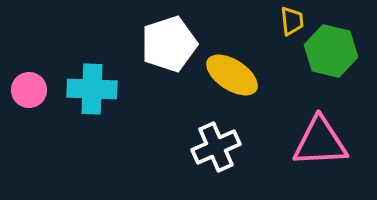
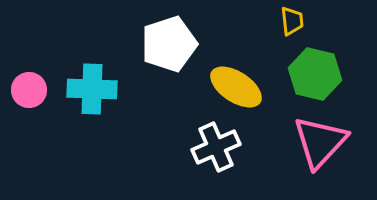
green hexagon: moved 16 px left, 23 px down
yellow ellipse: moved 4 px right, 12 px down
pink triangle: rotated 44 degrees counterclockwise
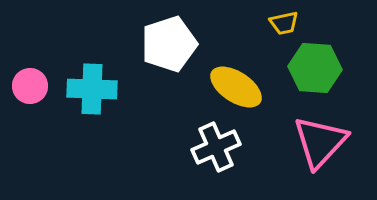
yellow trapezoid: moved 8 px left, 2 px down; rotated 84 degrees clockwise
green hexagon: moved 6 px up; rotated 9 degrees counterclockwise
pink circle: moved 1 px right, 4 px up
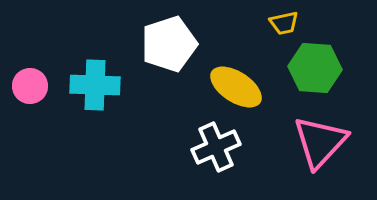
cyan cross: moved 3 px right, 4 px up
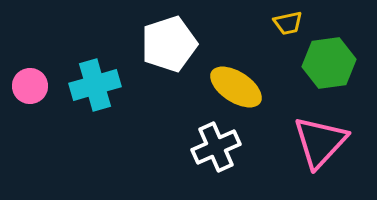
yellow trapezoid: moved 4 px right
green hexagon: moved 14 px right, 5 px up; rotated 12 degrees counterclockwise
cyan cross: rotated 18 degrees counterclockwise
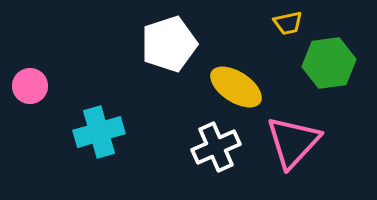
cyan cross: moved 4 px right, 47 px down
pink triangle: moved 27 px left
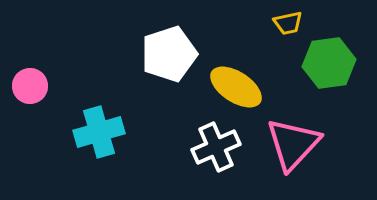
white pentagon: moved 10 px down
pink triangle: moved 2 px down
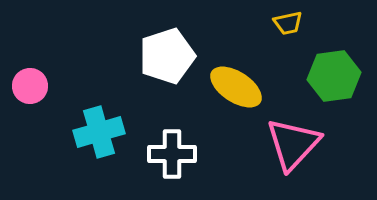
white pentagon: moved 2 px left, 2 px down
green hexagon: moved 5 px right, 13 px down
white cross: moved 44 px left, 7 px down; rotated 24 degrees clockwise
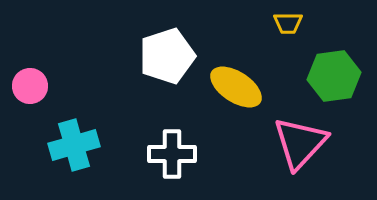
yellow trapezoid: rotated 12 degrees clockwise
cyan cross: moved 25 px left, 13 px down
pink triangle: moved 7 px right, 1 px up
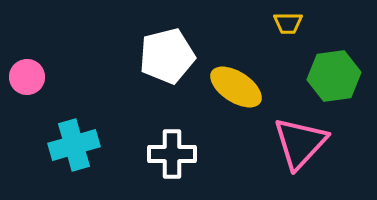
white pentagon: rotated 4 degrees clockwise
pink circle: moved 3 px left, 9 px up
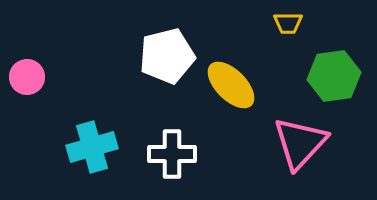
yellow ellipse: moved 5 px left, 2 px up; rotated 12 degrees clockwise
cyan cross: moved 18 px right, 2 px down
